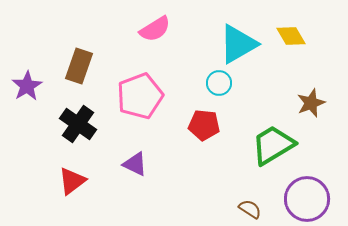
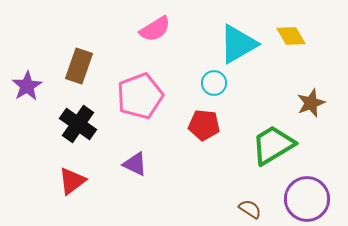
cyan circle: moved 5 px left
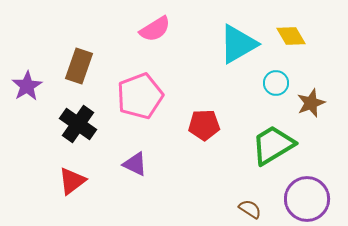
cyan circle: moved 62 px right
red pentagon: rotated 8 degrees counterclockwise
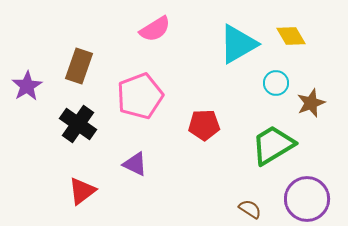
red triangle: moved 10 px right, 10 px down
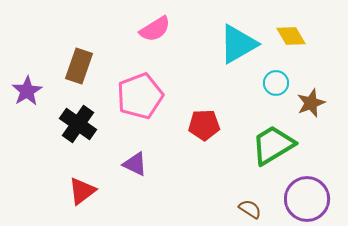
purple star: moved 5 px down
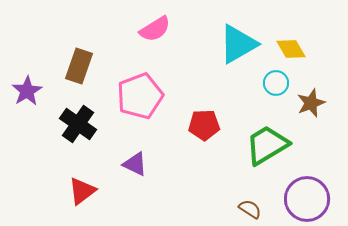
yellow diamond: moved 13 px down
green trapezoid: moved 6 px left
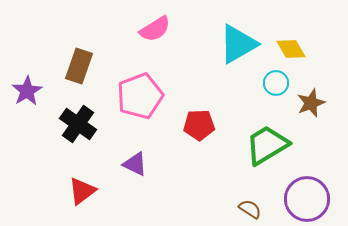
red pentagon: moved 5 px left
